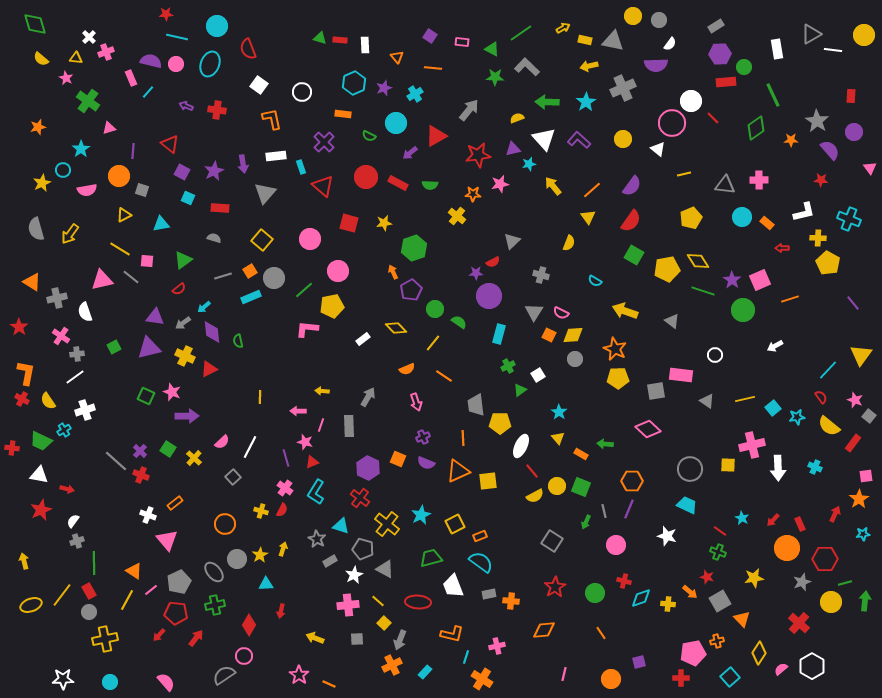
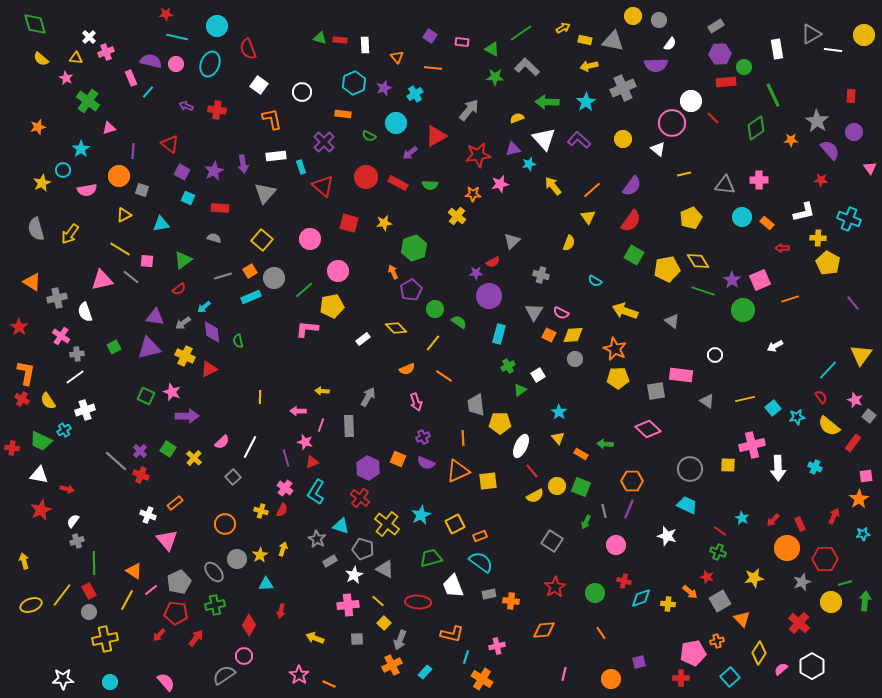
red arrow at (835, 514): moved 1 px left, 2 px down
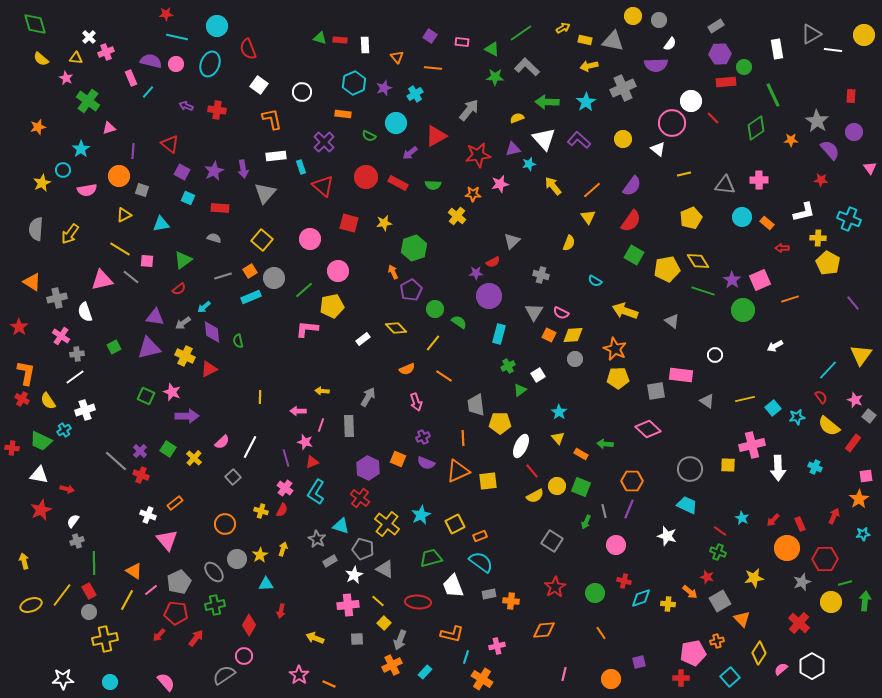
purple arrow at (243, 164): moved 5 px down
green semicircle at (430, 185): moved 3 px right
gray semicircle at (36, 229): rotated 20 degrees clockwise
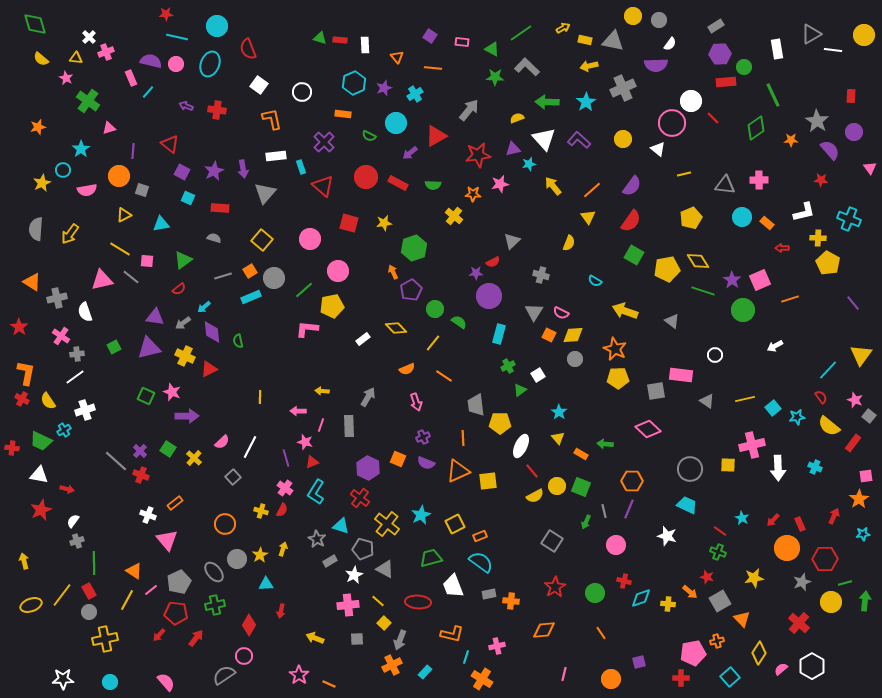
yellow cross at (457, 216): moved 3 px left
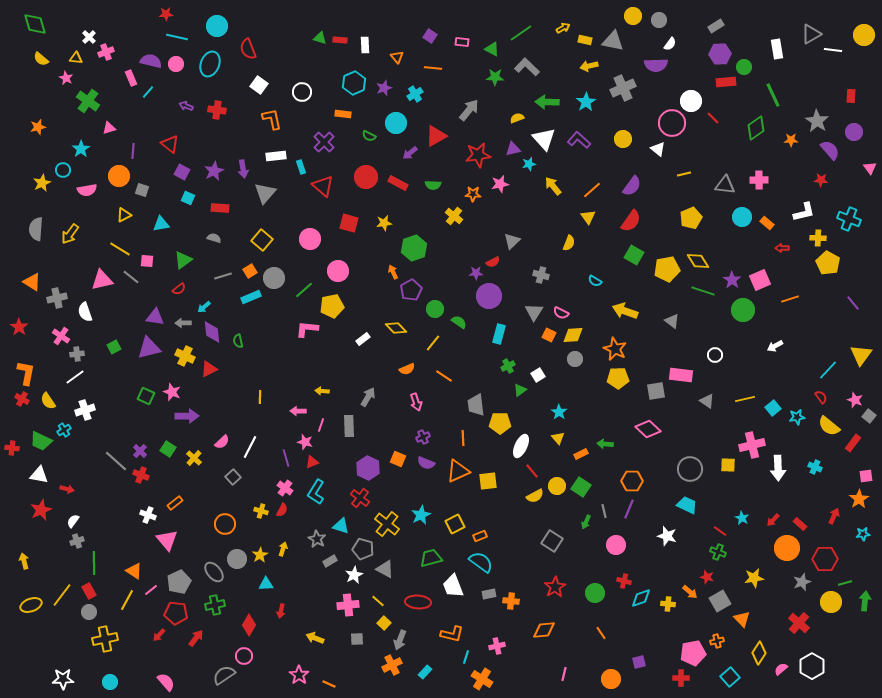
gray arrow at (183, 323): rotated 35 degrees clockwise
orange rectangle at (581, 454): rotated 56 degrees counterclockwise
green square at (581, 487): rotated 12 degrees clockwise
red rectangle at (800, 524): rotated 24 degrees counterclockwise
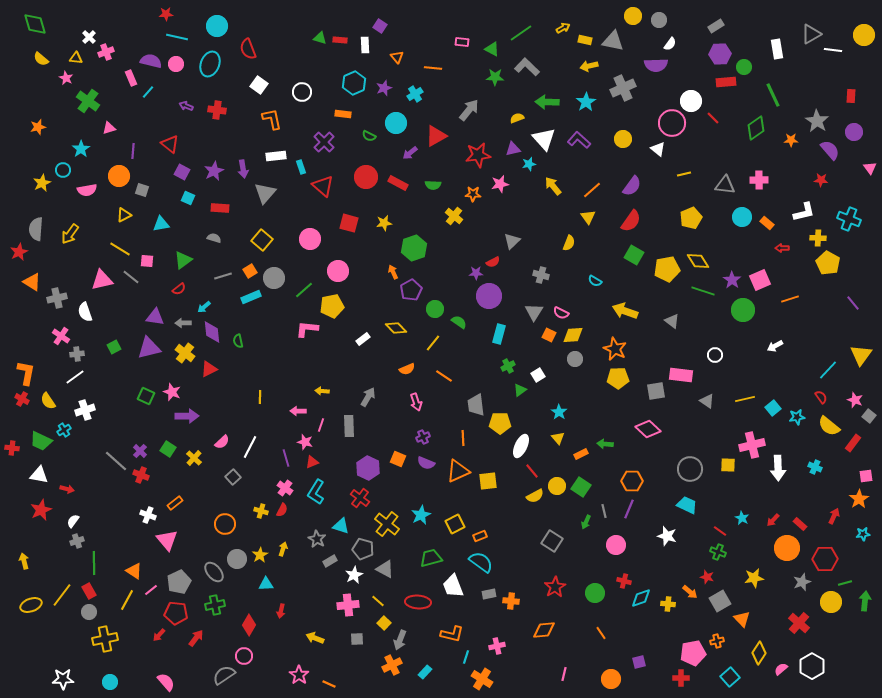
purple square at (430, 36): moved 50 px left, 10 px up
red star at (19, 327): moved 75 px up; rotated 12 degrees clockwise
yellow cross at (185, 356): moved 3 px up; rotated 12 degrees clockwise
